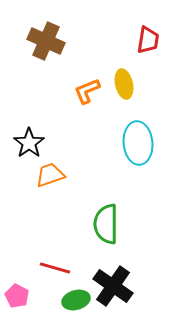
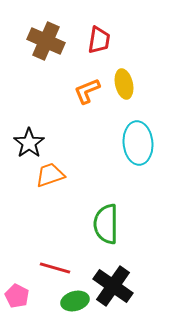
red trapezoid: moved 49 px left
green ellipse: moved 1 px left, 1 px down
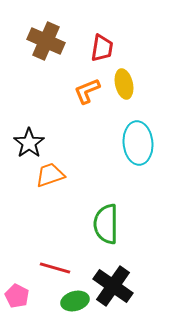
red trapezoid: moved 3 px right, 8 px down
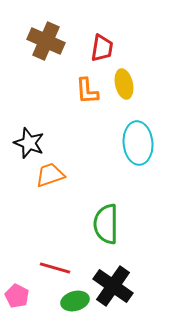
orange L-shape: rotated 72 degrees counterclockwise
black star: rotated 16 degrees counterclockwise
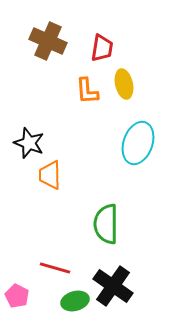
brown cross: moved 2 px right
cyan ellipse: rotated 24 degrees clockwise
orange trapezoid: rotated 72 degrees counterclockwise
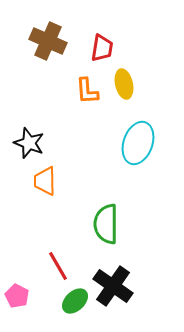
orange trapezoid: moved 5 px left, 6 px down
red line: moved 3 px right, 2 px up; rotated 44 degrees clockwise
green ellipse: rotated 28 degrees counterclockwise
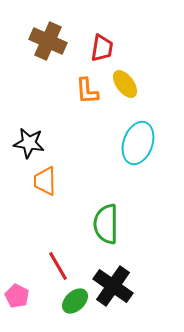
yellow ellipse: moved 1 px right; rotated 24 degrees counterclockwise
black star: rotated 12 degrees counterclockwise
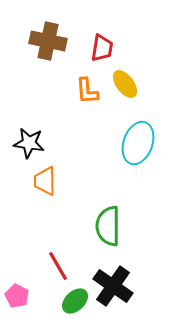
brown cross: rotated 12 degrees counterclockwise
green semicircle: moved 2 px right, 2 px down
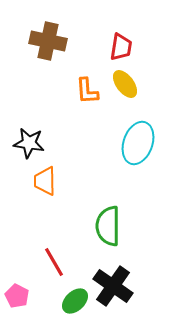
red trapezoid: moved 19 px right, 1 px up
red line: moved 4 px left, 4 px up
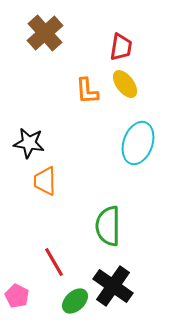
brown cross: moved 3 px left, 8 px up; rotated 36 degrees clockwise
